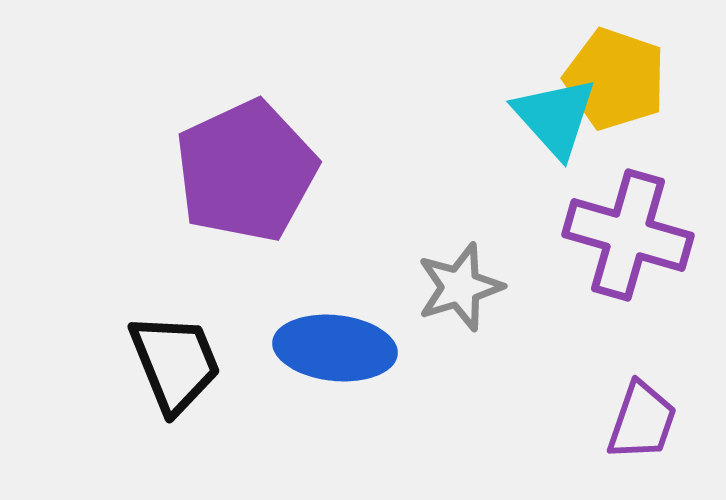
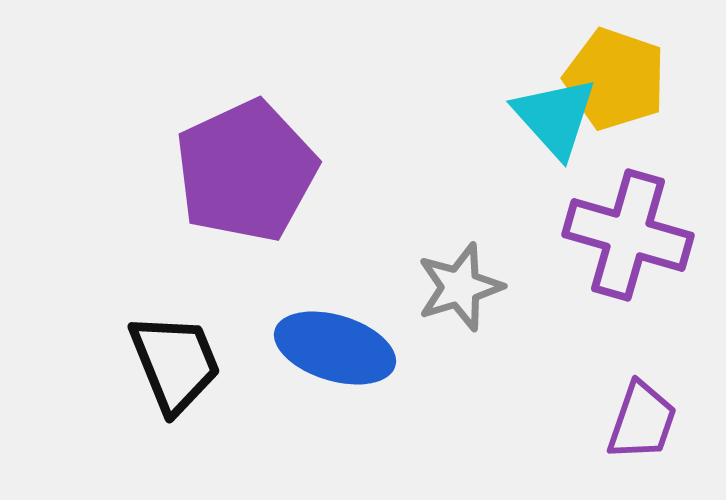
blue ellipse: rotated 11 degrees clockwise
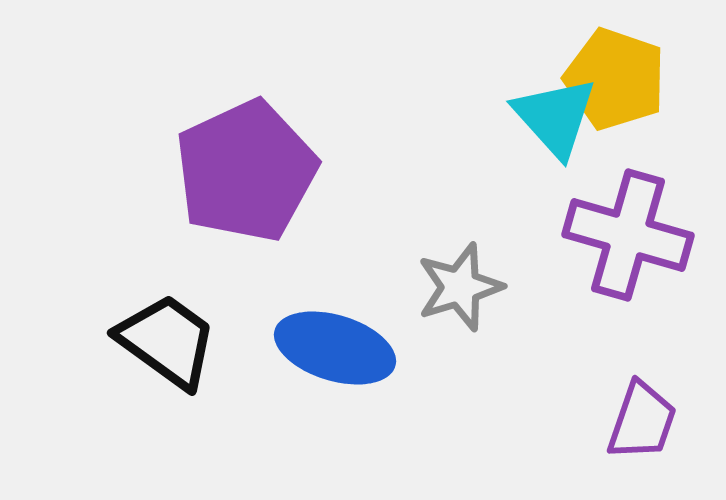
black trapezoid: moved 8 px left, 22 px up; rotated 32 degrees counterclockwise
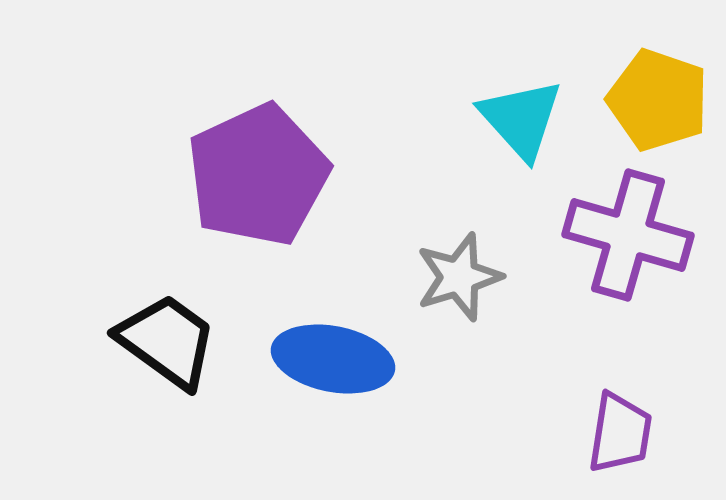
yellow pentagon: moved 43 px right, 21 px down
cyan triangle: moved 34 px left, 2 px down
purple pentagon: moved 12 px right, 4 px down
gray star: moved 1 px left, 10 px up
blue ellipse: moved 2 px left, 11 px down; rotated 6 degrees counterclockwise
purple trapezoid: moved 22 px left, 12 px down; rotated 10 degrees counterclockwise
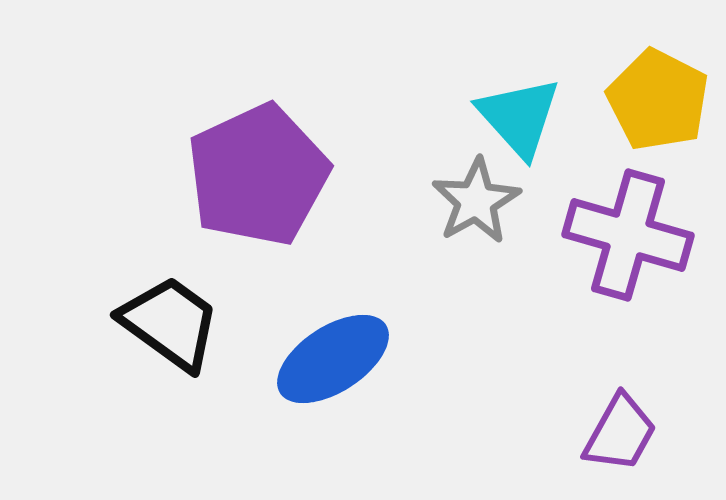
yellow pentagon: rotated 8 degrees clockwise
cyan triangle: moved 2 px left, 2 px up
gray star: moved 17 px right, 76 px up; rotated 12 degrees counterclockwise
black trapezoid: moved 3 px right, 18 px up
blue ellipse: rotated 44 degrees counterclockwise
purple trapezoid: rotated 20 degrees clockwise
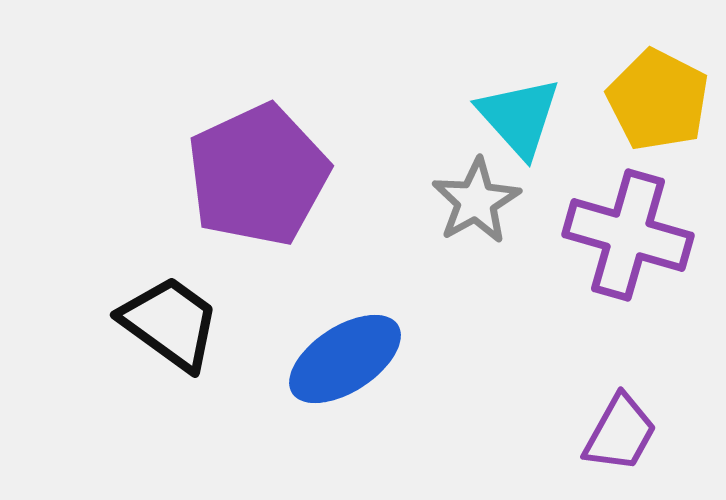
blue ellipse: moved 12 px right
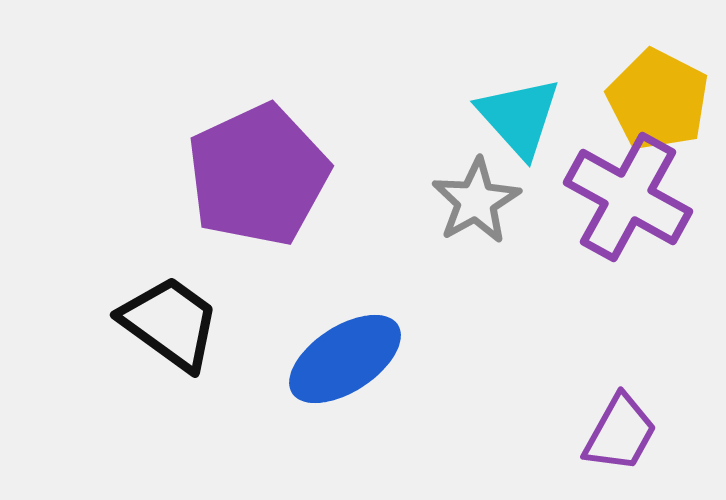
purple cross: moved 38 px up; rotated 13 degrees clockwise
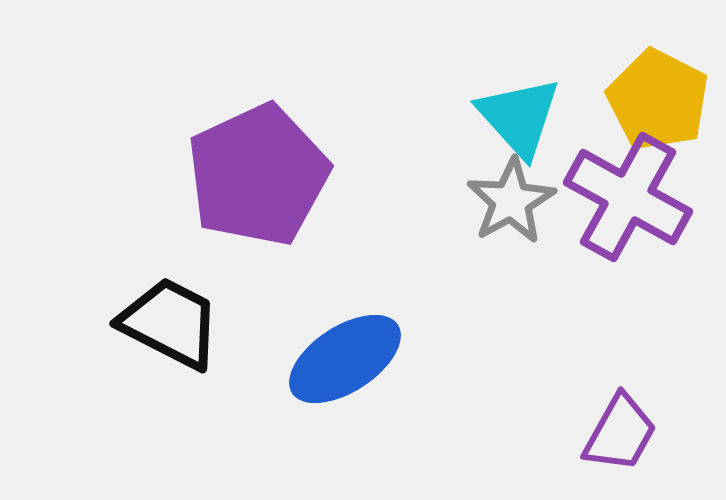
gray star: moved 35 px right
black trapezoid: rotated 9 degrees counterclockwise
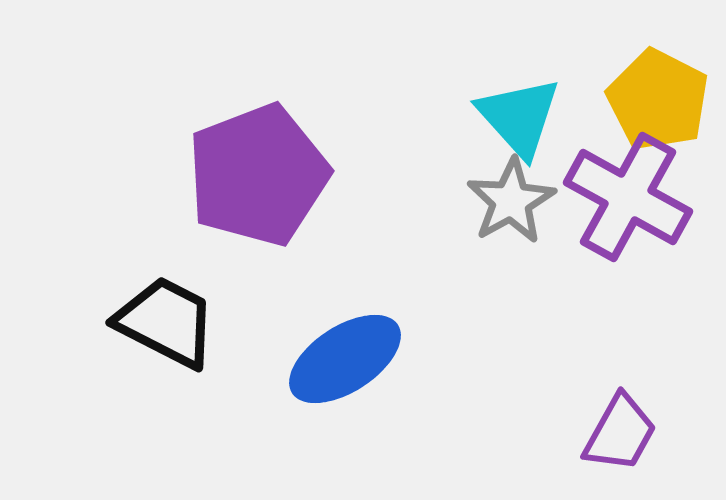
purple pentagon: rotated 4 degrees clockwise
black trapezoid: moved 4 px left, 1 px up
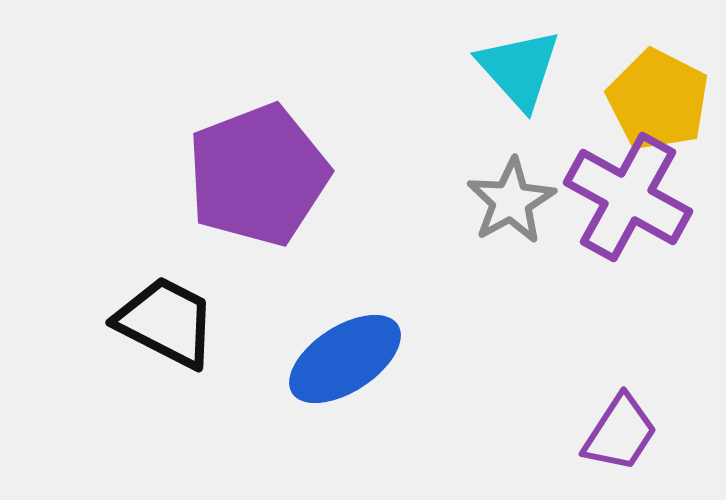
cyan triangle: moved 48 px up
purple trapezoid: rotated 4 degrees clockwise
